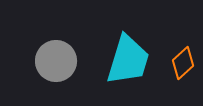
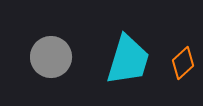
gray circle: moved 5 px left, 4 px up
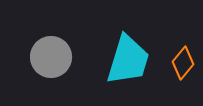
orange diamond: rotated 8 degrees counterclockwise
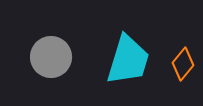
orange diamond: moved 1 px down
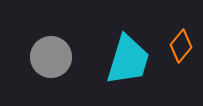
orange diamond: moved 2 px left, 18 px up
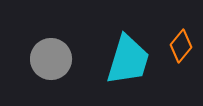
gray circle: moved 2 px down
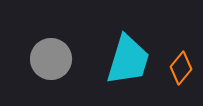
orange diamond: moved 22 px down
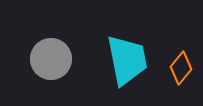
cyan trapezoid: moved 1 px left; rotated 28 degrees counterclockwise
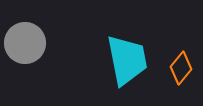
gray circle: moved 26 px left, 16 px up
